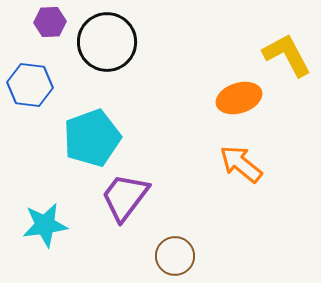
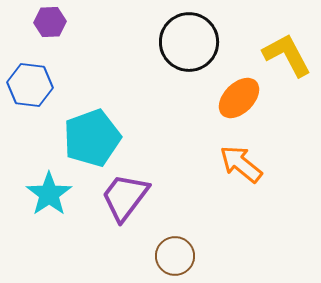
black circle: moved 82 px right
orange ellipse: rotated 27 degrees counterclockwise
cyan star: moved 4 px right, 31 px up; rotated 27 degrees counterclockwise
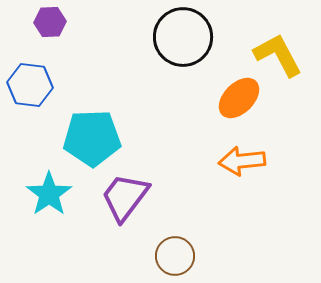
black circle: moved 6 px left, 5 px up
yellow L-shape: moved 9 px left
cyan pentagon: rotated 18 degrees clockwise
orange arrow: moved 1 px right, 3 px up; rotated 45 degrees counterclockwise
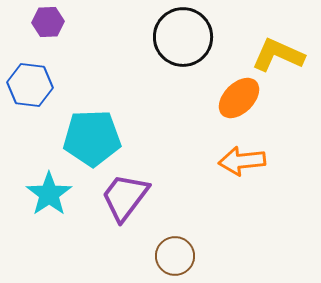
purple hexagon: moved 2 px left
yellow L-shape: rotated 38 degrees counterclockwise
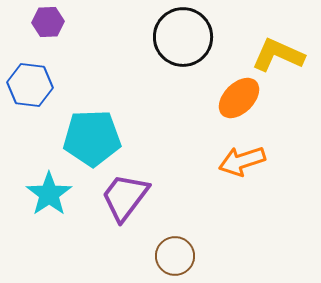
orange arrow: rotated 12 degrees counterclockwise
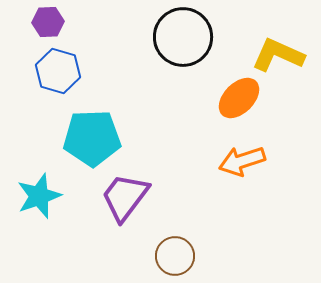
blue hexagon: moved 28 px right, 14 px up; rotated 9 degrees clockwise
cyan star: moved 10 px left, 2 px down; rotated 15 degrees clockwise
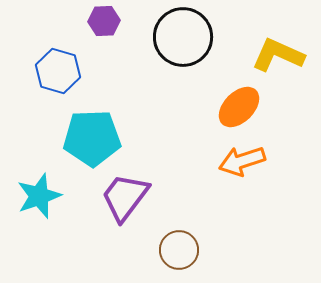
purple hexagon: moved 56 px right, 1 px up
orange ellipse: moved 9 px down
brown circle: moved 4 px right, 6 px up
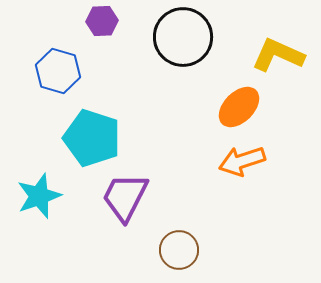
purple hexagon: moved 2 px left
cyan pentagon: rotated 20 degrees clockwise
purple trapezoid: rotated 10 degrees counterclockwise
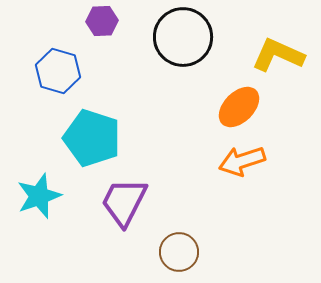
purple trapezoid: moved 1 px left, 5 px down
brown circle: moved 2 px down
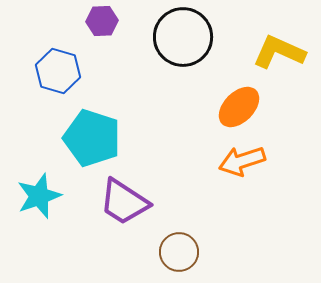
yellow L-shape: moved 1 px right, 3 px up
purple trapezoid: rotated 84 degrees counterclockwise
